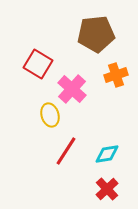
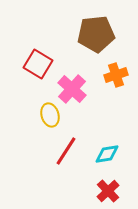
red cross: moved 1 px right, 2 px down
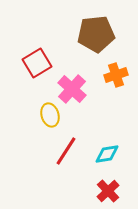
red square: moved 1 px left, 1 px up; rotated 28 degrees clockwise
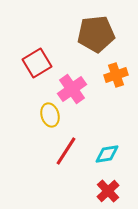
pink cross: rotated 12 degrees clockwise
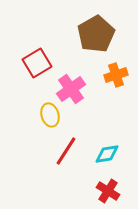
brown pentagon: rotated 24 degrees counterclockwise
pink cross: moved 1 px left
red cross: rotated 15 degrees counterclockwise
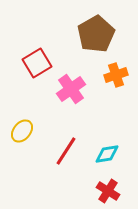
yellow ellipse: moved 28 px left, 16 px down; rotated 55 degrees clockwise
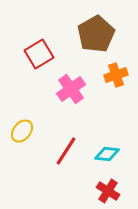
red square: moved 2 px right, 9 px up
cyan diamond: rotated 15 degrees clockwise
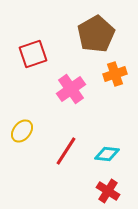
red square: moved 6 px left; rotated 12 degrees clockwise
orange cross: moved 1 px left, 1 px up
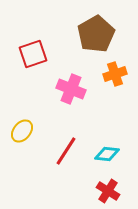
pink cross: rotated 32 degrees counterclockwise
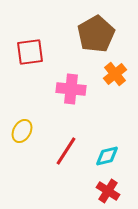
red square: moved 3 px left, 2 px up; rotated 12 degrees clockwise
orange cross: rotated 20 degrees counterclockwise
pink cross: rotated 16 degrees counterclockwise
yellow ellipse: rotated 10 degrees counterclockwise
cyan diamond: moved 2 px down; rotated 20 degrees counterclockwise
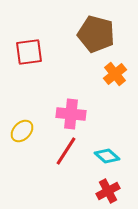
brown pentagon: rotated 27 degrees counterclockwise
red square: moved 1 px left
pink cross: moved 25 px down
yellow ellipse: rotated 15 degrees clockwise
cyan diamond: rotated 55 degrees clockwise
red cross: rotated 30 degrees clockwise
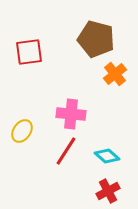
brown pentagon: moved 5 px down
yellow ellipse: rotated 10 degrees counterclockwise
